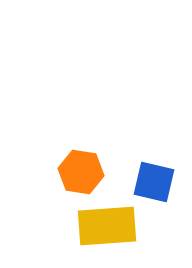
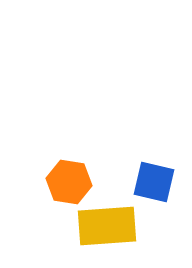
orange hexagon: moved 12 px left, 10 px down
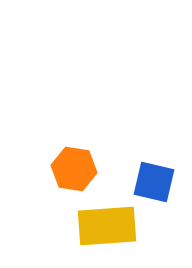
orange hexagon: moved 5 px right, 13 px up
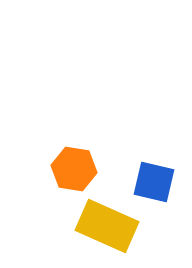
yellow rectangle: rotated 28 degrees clockwise
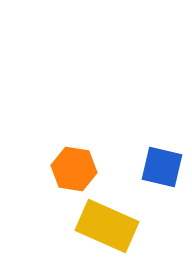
blue square: moved 8 px right, 15 px up
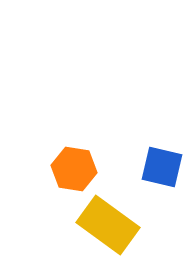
yellow rectangle: moved 1 px right, 1 px up; rotated 12 degrees clockwise
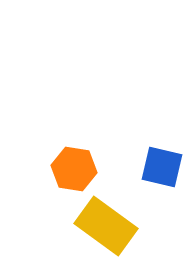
yellow rectangle: moved 2 px left, 1 px down
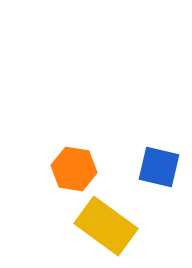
blue square: moved 3 px left
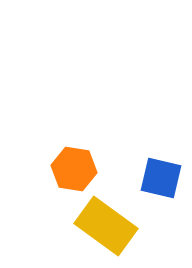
blue square: moved 2 px right, 11 px down
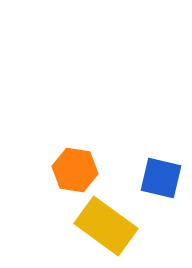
orange hexagon: moved 1 px right, 1 px down
